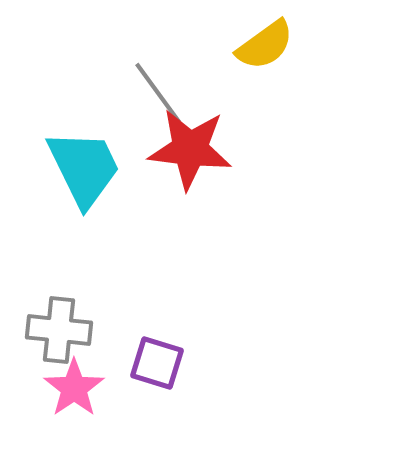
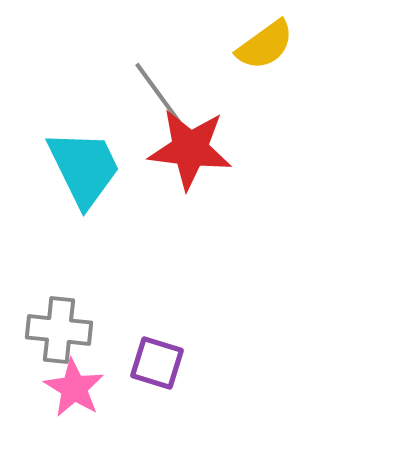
pink star: rotated 6 degrees counterclockwise
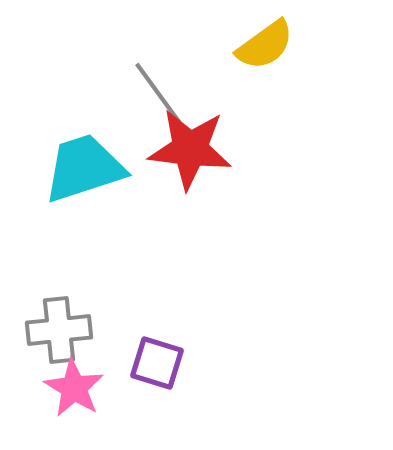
cyan trapezoid: rotated 82 degrees counterclockwise
gray cross: rotated 12 degrees counterclockwise
